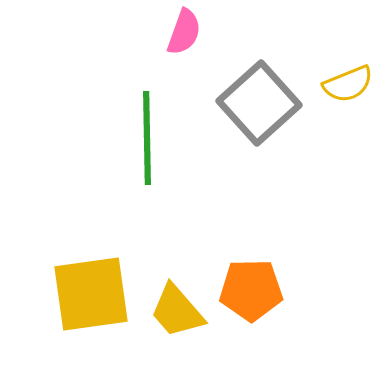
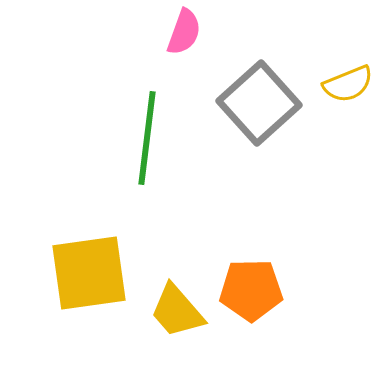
green line: rotated 8 degrees clockwise
yellow square: moved 2 px left, 21 px up
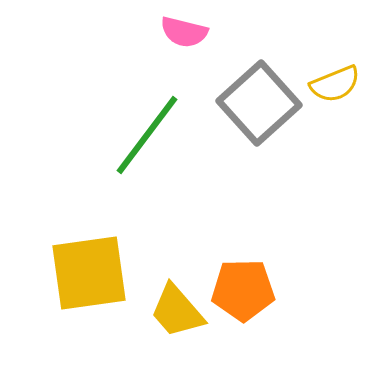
pink semicircle: rotated 84 degrees clockwise
yellow semicircle: moved 13 px left
green line: moved 3 px up; rotated 30 degrees clockwise
orange pentagon: moved 8 px left
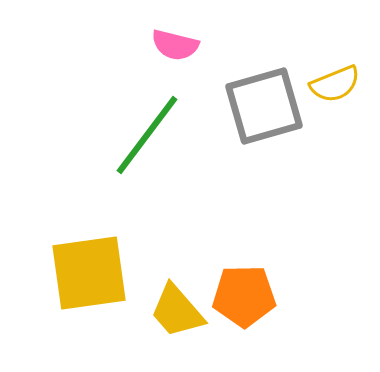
pink semicircle: moved 9 px left, 13 px down
gray square: moved 5 px right, 3 px down; rotated 26 degrees clockwise
orange pentagon: moved 1 px right, 6 px down
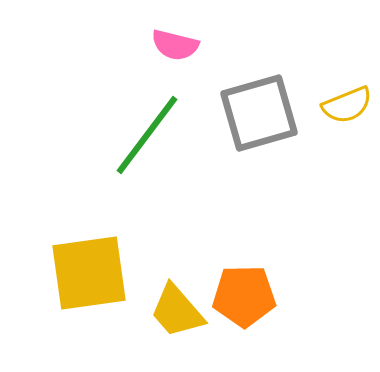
yellow semicircle: moved 12 px right, 21 px down
gray square: moved 5 px left, 7 px down
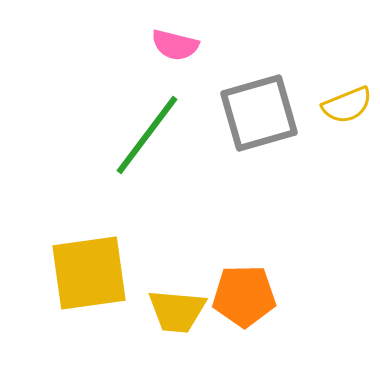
yellow trapezoid: rotated 44 degrees counterclockwise
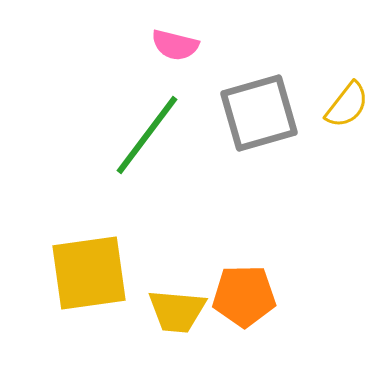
yellow semicircle: rotated 30 degrees counterclockwise
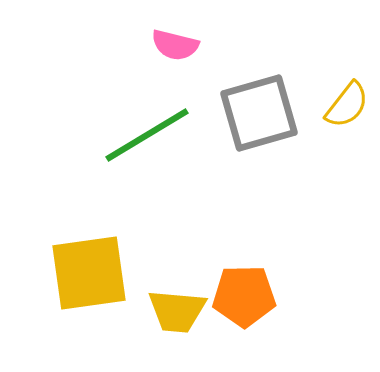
green line: rotated 22 degrees clockwise
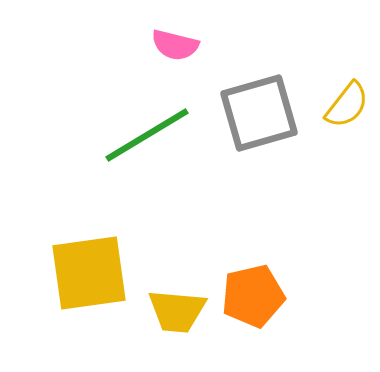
orange pentagon: moved 9 px right; rotated 12 degrees counterclockwise
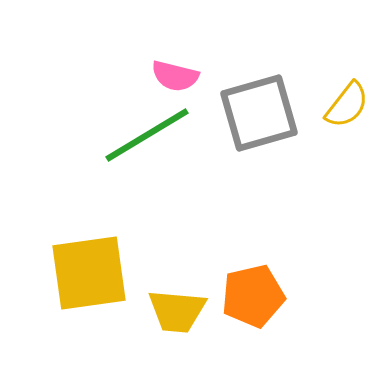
pink semicircle: moved 31 px down
